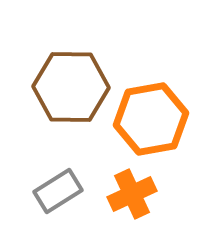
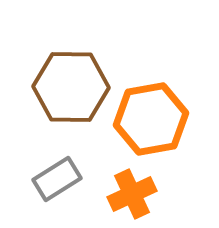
gray rectangle: moved 1 px left, 12 px up
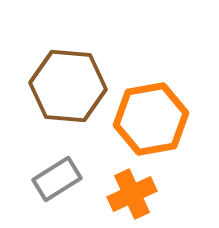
brown hexagon: moved 3 px left, 1 px up; rotated 4 degrees clockwise
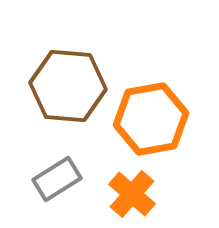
orange cross: rotated 24 degrees counterclockwise
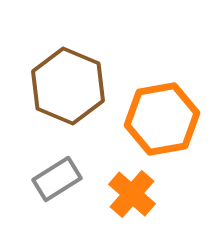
brown hexagon: rotated 18 degrees clockwise
orange hexagon: moved 11 px right
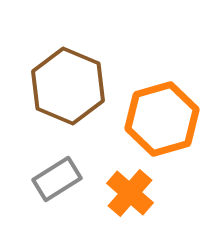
orange hexagon: rotated 6 degrees counterclockwise
orange cross: moved 2 px left, 1 px up
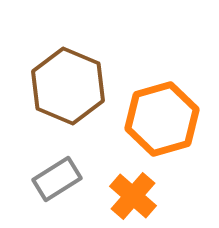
orange cross: moved 3 px right, 3 px down
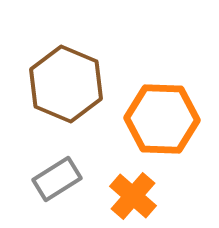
brown hexagon: moved 2 px left, 2 px up
orange hexagon: rotated 18 degrees clockwise
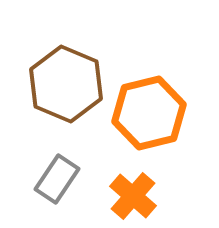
orange hexagon: moved 13 px left, 6 px up; rotated 16 degrees counterclockwise
gray rectangle: rotated 24 degrees counterclockwise
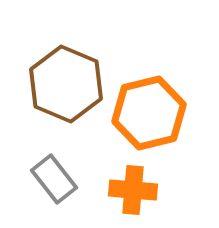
gray rectangle: moved 3 px left; rotated 72 degrees counterclockwise
orange cross: moved 6 px up; rotated 36 degrees counterclockwise
